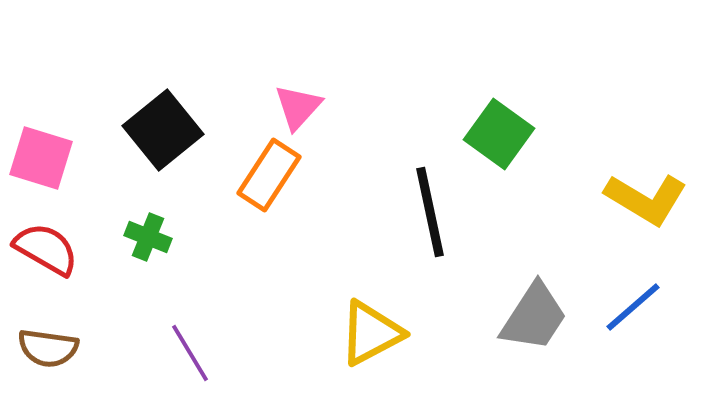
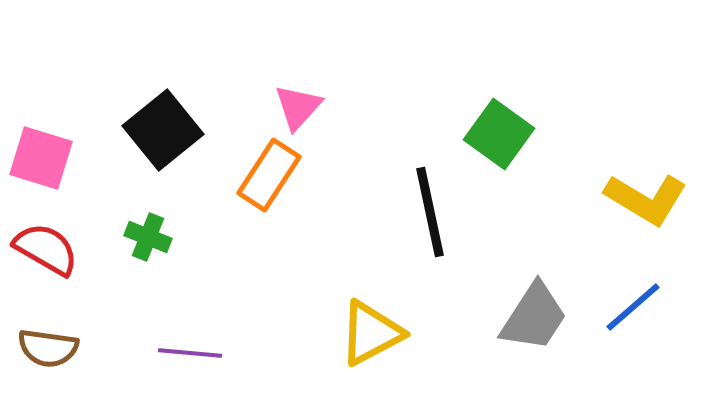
purple line: rotated 54 degrees counterclockwise
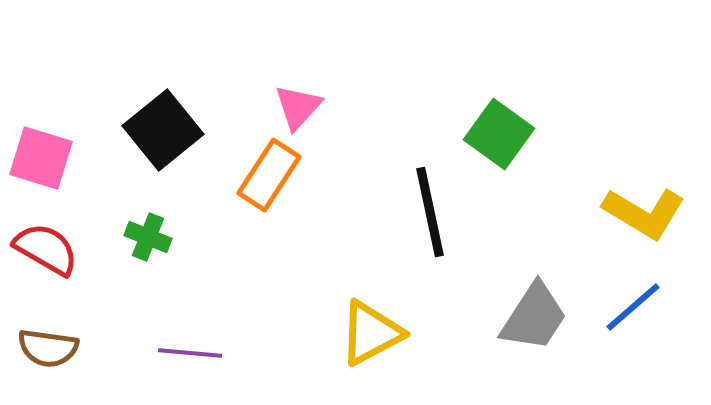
yellow L-shape: moved 2 px left, 14 px down
